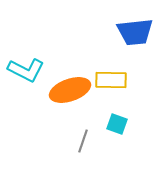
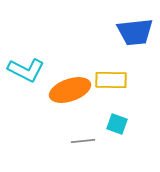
gray line: rotated 65 degrees clockwise
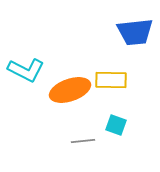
cyan square: moved 1 px left, 1 px down
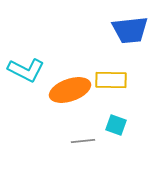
blue trapezoid: moved 5 px left, 2 px up
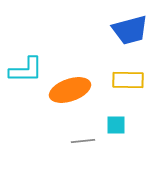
blue trapezoid: rotated 9 degrees counterclockwise
cyan L-shape: rotated 27 degrees counterclockwise
yellow rectangle: moved 17 px right
cyan square: rotated 20 degrees counterclockwise
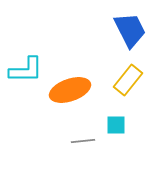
blue trapezoid: rotated 102 degrees counterclockwise
yellow rectangle: rotated 52 degrees counterclockwise
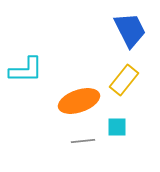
yellow rectangle: moved 4 px left
orange ellipse: moved 9 px right, 11 px down
cyan square: moved 1 px right, 2 px down
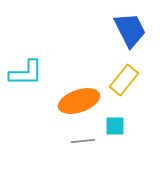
cyan L-shape: moved 3 px down
cyan square: moved 2 px left, 1 px up
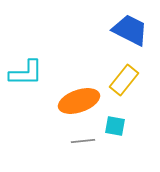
blue trapezoid: rotated 36 degrees counterclockwise
cyan square: rotated 10 degrees clockwise
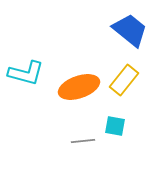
blue trapezoid: rotated 12 degrees clockwise
cyan L-shape: rotated 15 degrees clockwise
orange ellipse: moved 14 px up
